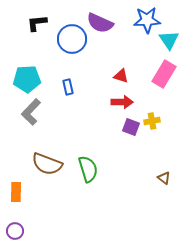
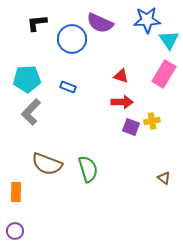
blue rectangle: rotated 56 degrees counterclockwise
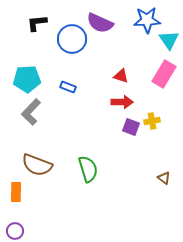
brown semicircle: moved 10 px left, 1 px down
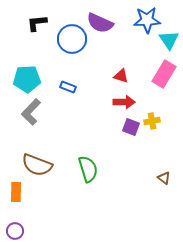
red arrow: moved 2 px right
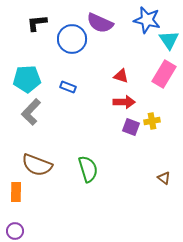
blue star: rotated 16 degrees clockwise
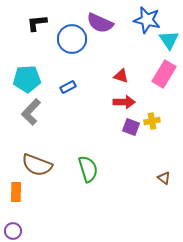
blue rectangle: rotated 49 degrees counterclockwise
purple circle: moved 2 px left
